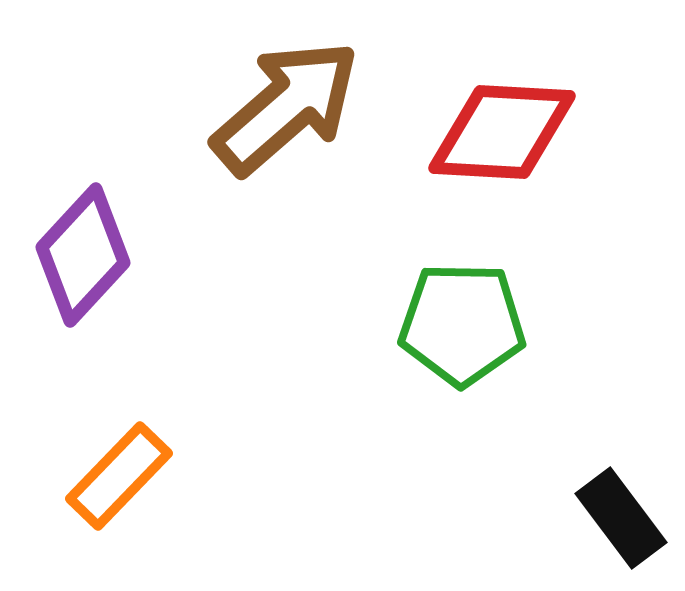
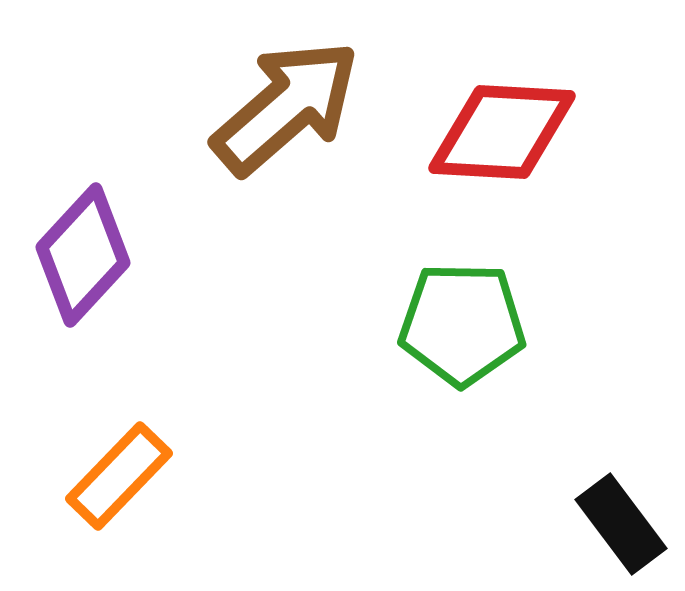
black rectangle: moved 6 px down
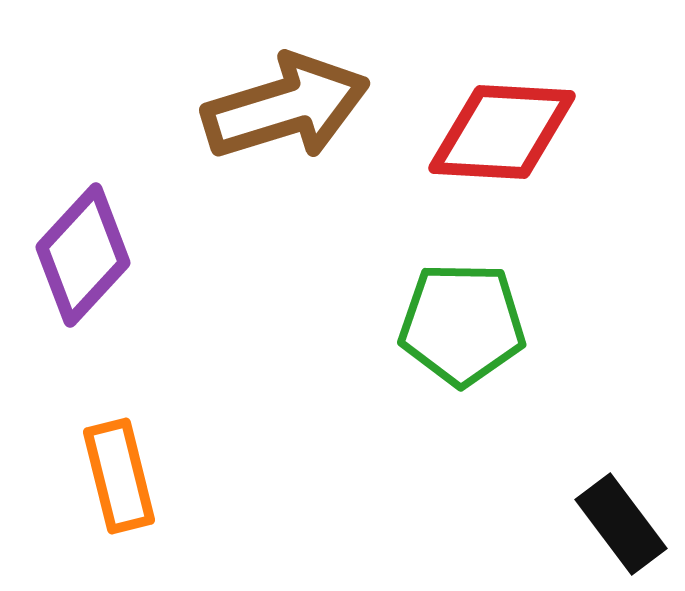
brown arrow: rotated 24 degrees clockwise
orange rectangle: rotated 58 degrees counterclockwise
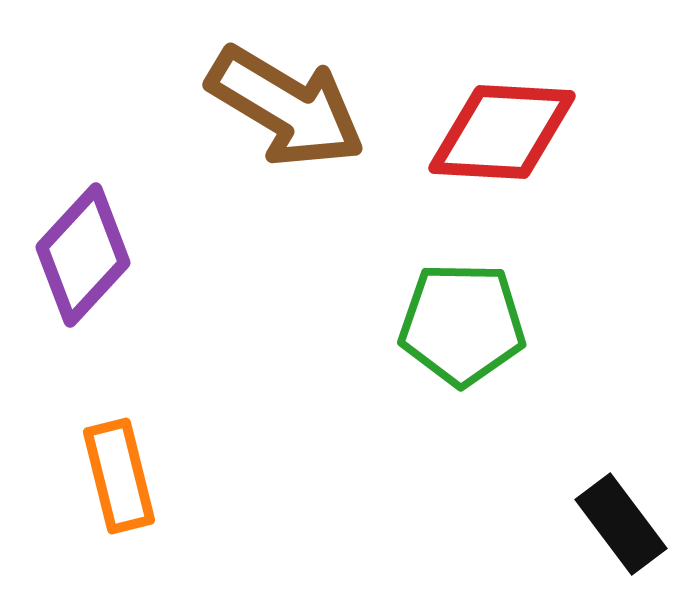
brown arrow: rotated 48 degrees clockwise
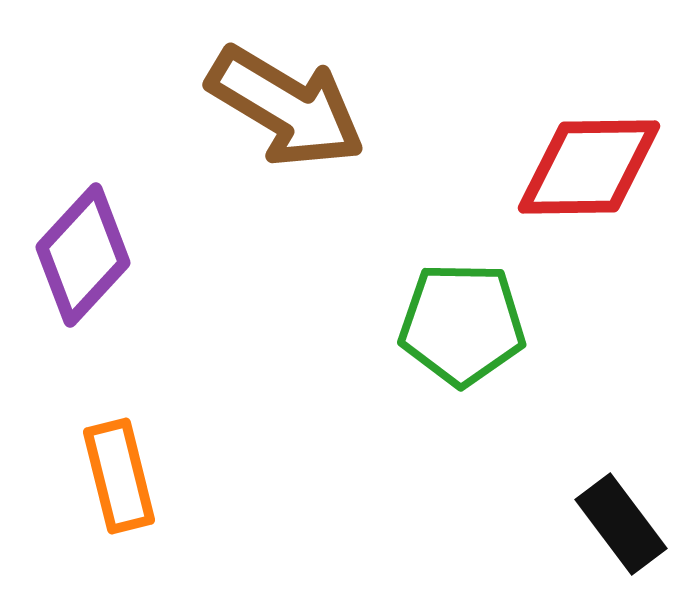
red diamond: moved 87 px right, 35 px down; rotated 4 degrees counterclockwise
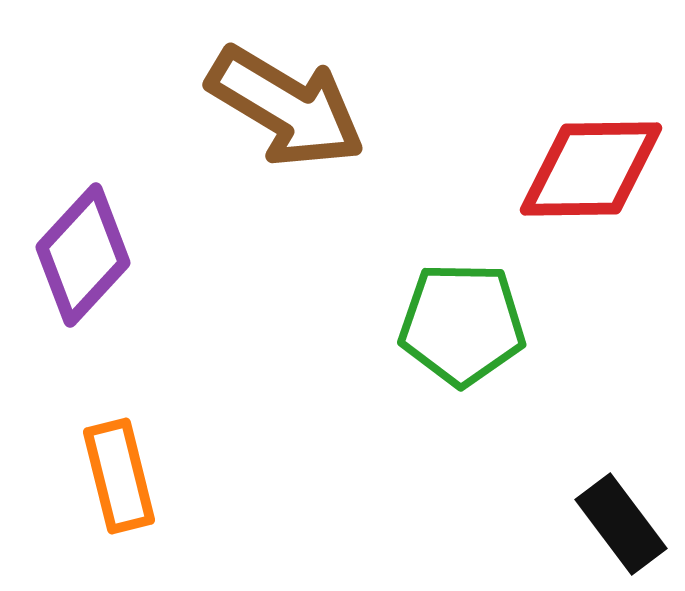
red diamond: moved 2 px right, 2 px down
